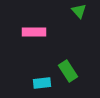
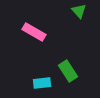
pink rectangle: rotated 30 degrees clockwise
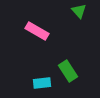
pink rectangle: moved 3 px right, 1 px up
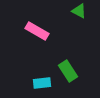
green triangle: rotated 21 degrees counterclockwise
